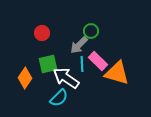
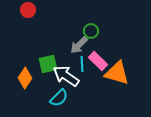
red circle: moved 14 px left, 23 px up
white arrow: moved 2 px up
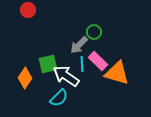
green circle: moved 3 px right, 1 px down
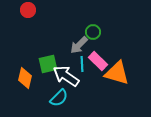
green circle: moved 1 px left
orange diamond: rotated 20 degrees counterclockwise
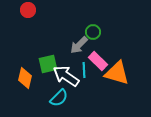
cyan line: moved 2 px right, 6 px down
